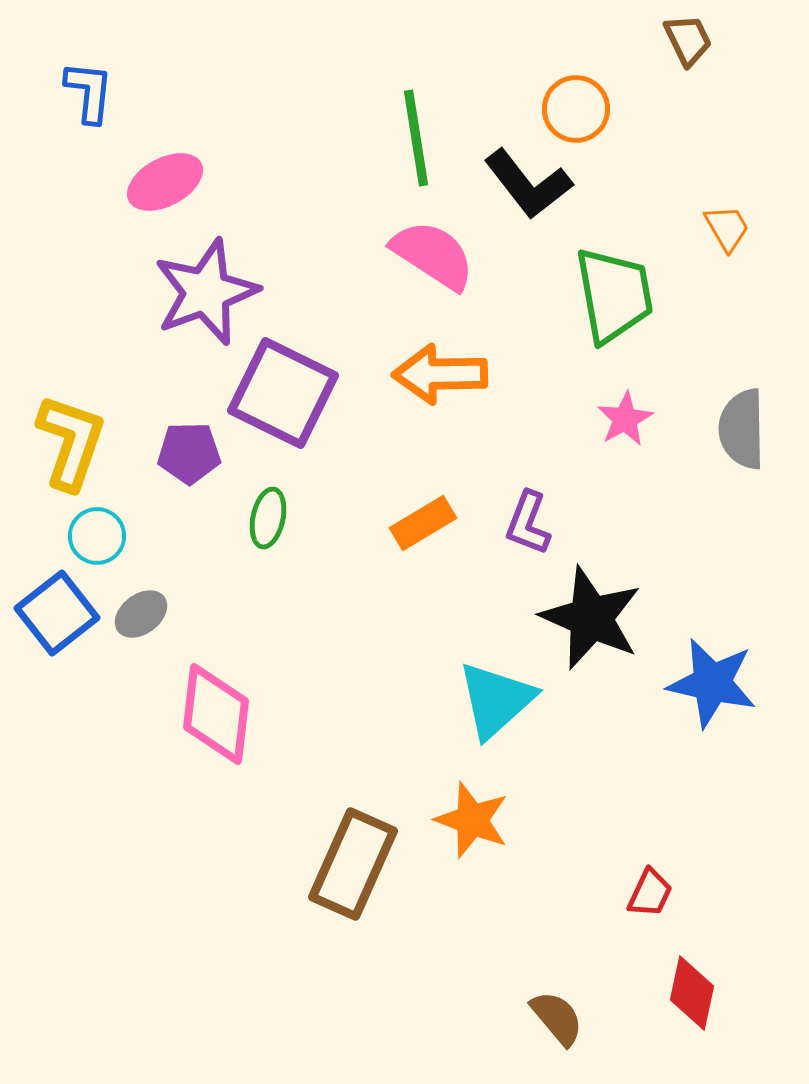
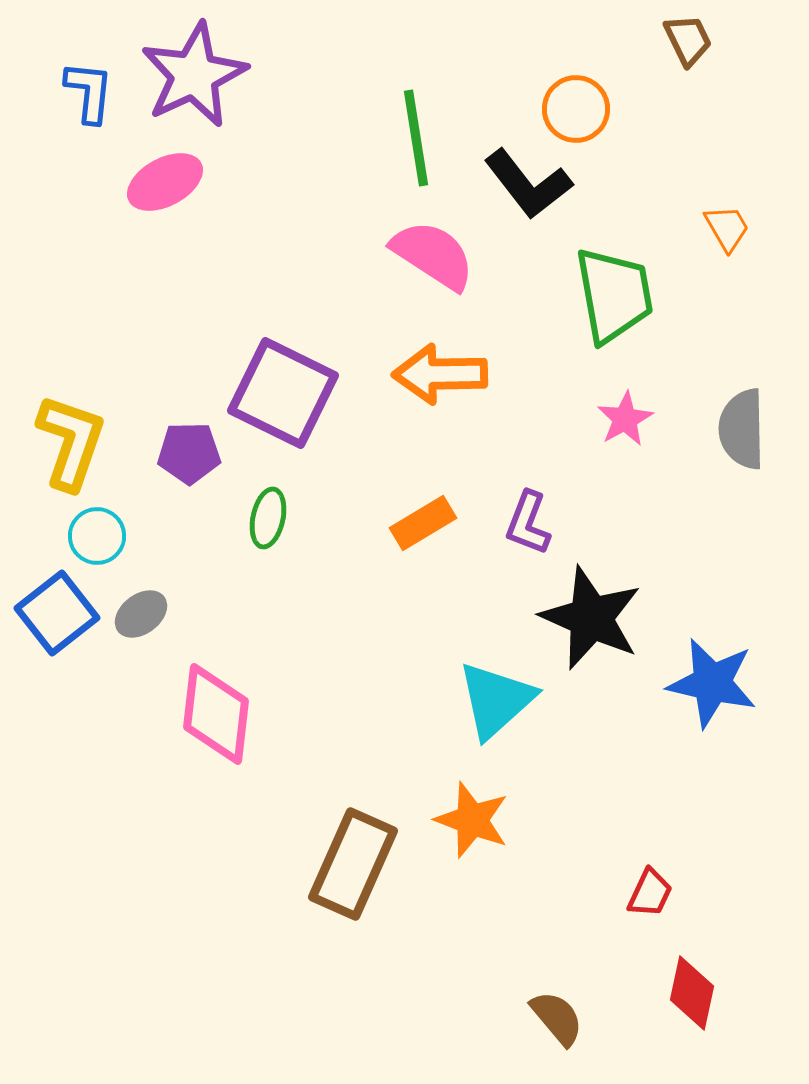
purple star: moved 12 px left, 217 px up; rotated 5 degrees counterclockwise
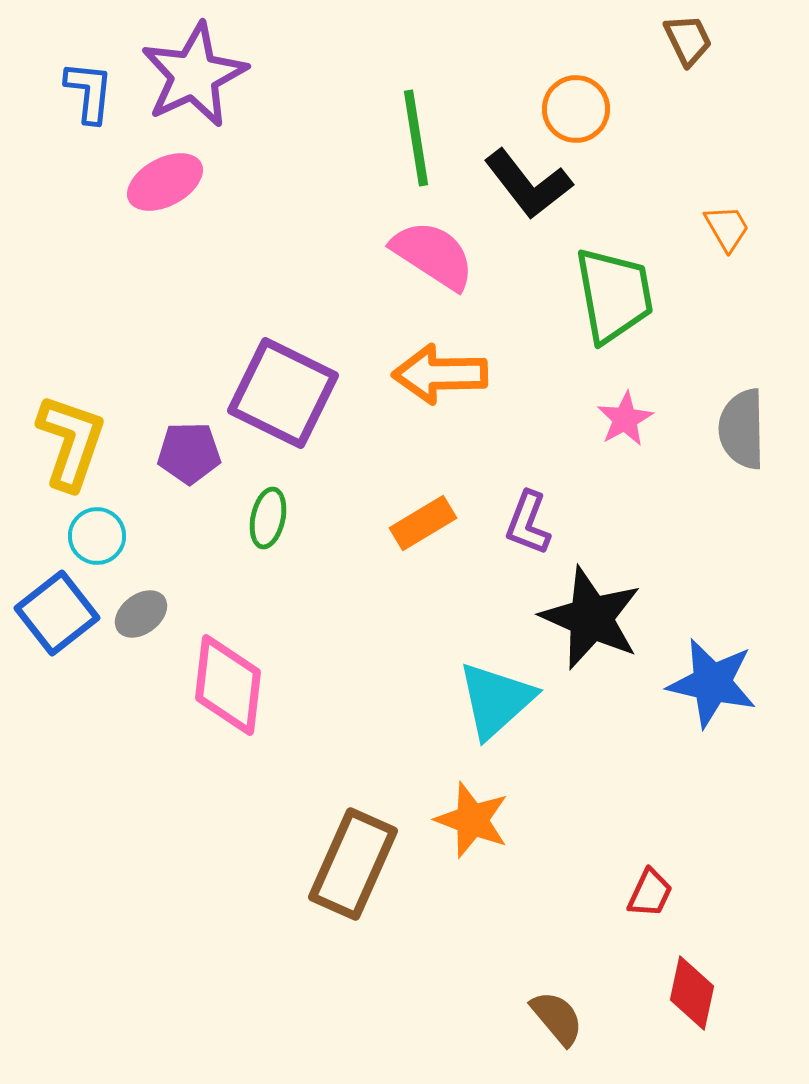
pink diamond: moved 12 px right, 29 px up
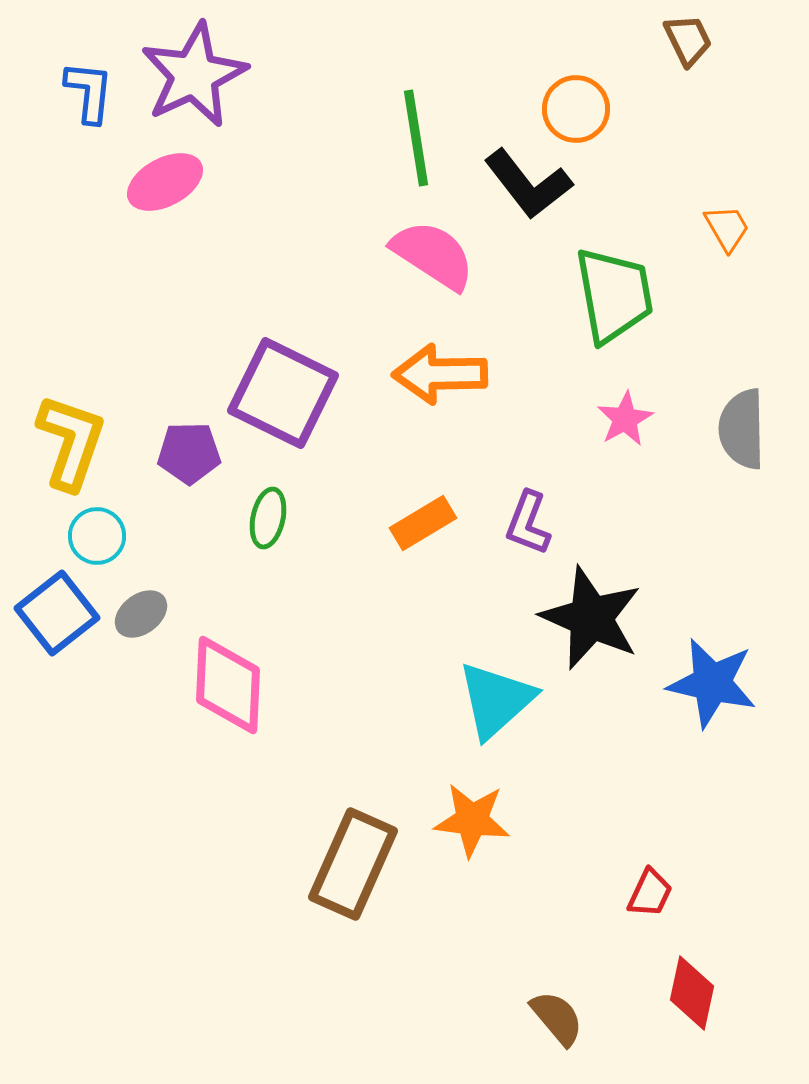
pink diamond: rotated 4 degrees counterclockwise
orange star: rotated 14 degrees counterclockwise
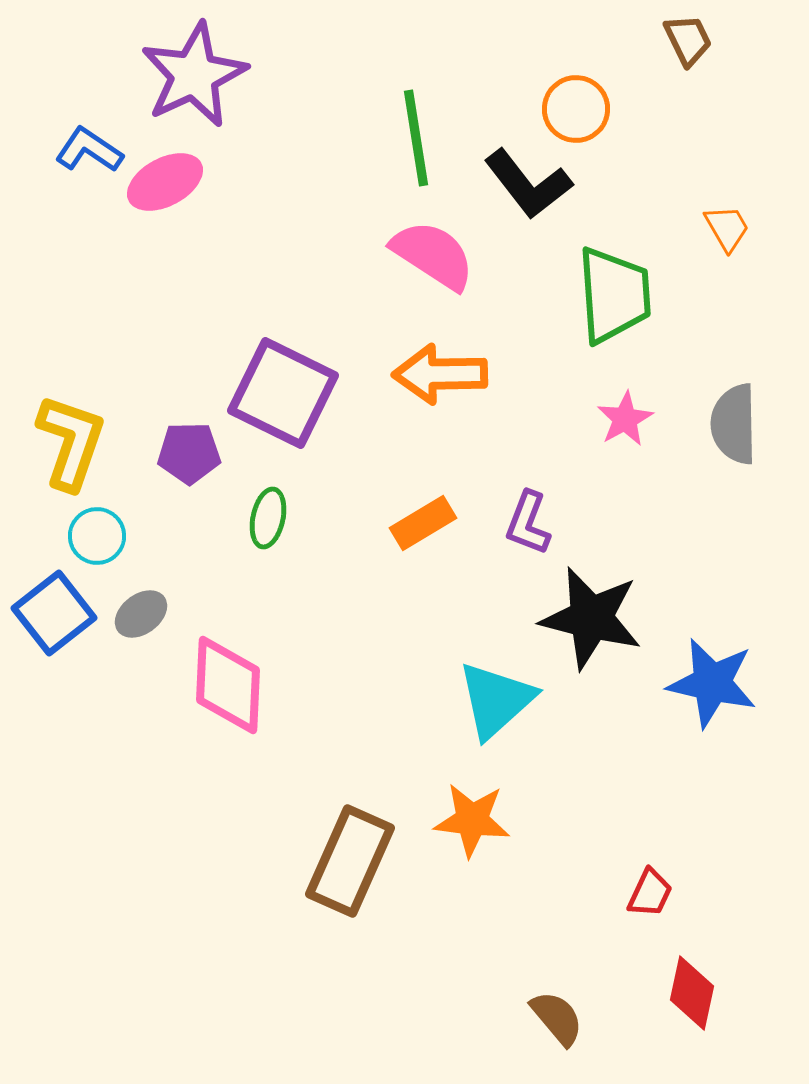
blue L-shape: moved 58 px down; rotated 62 degrees counterclockwise
green trapezoid: rotated 6 degrees clockwise
gray semicircle: moved 8 px left, 5 px up
blue square: moved 3 px left
black star: rotated 10 degrees counterclockwise
brown rectangle: moved 3 px left, 3 px up
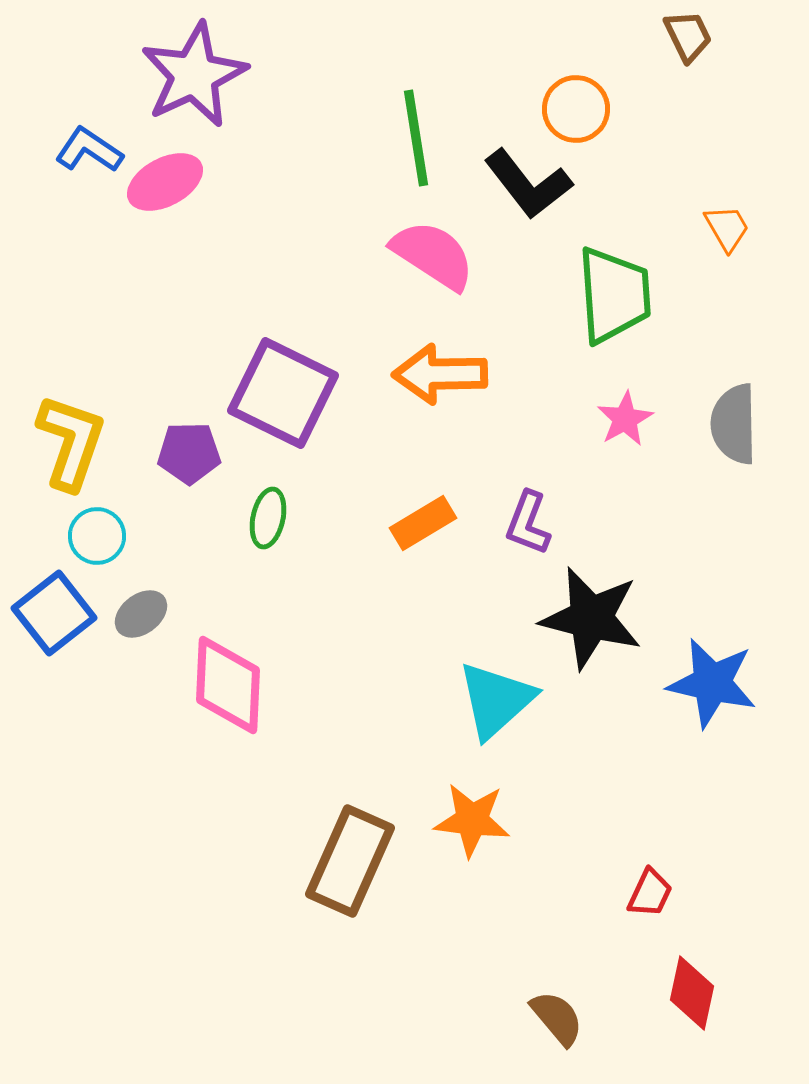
brown trapezoid: moved 4 px up
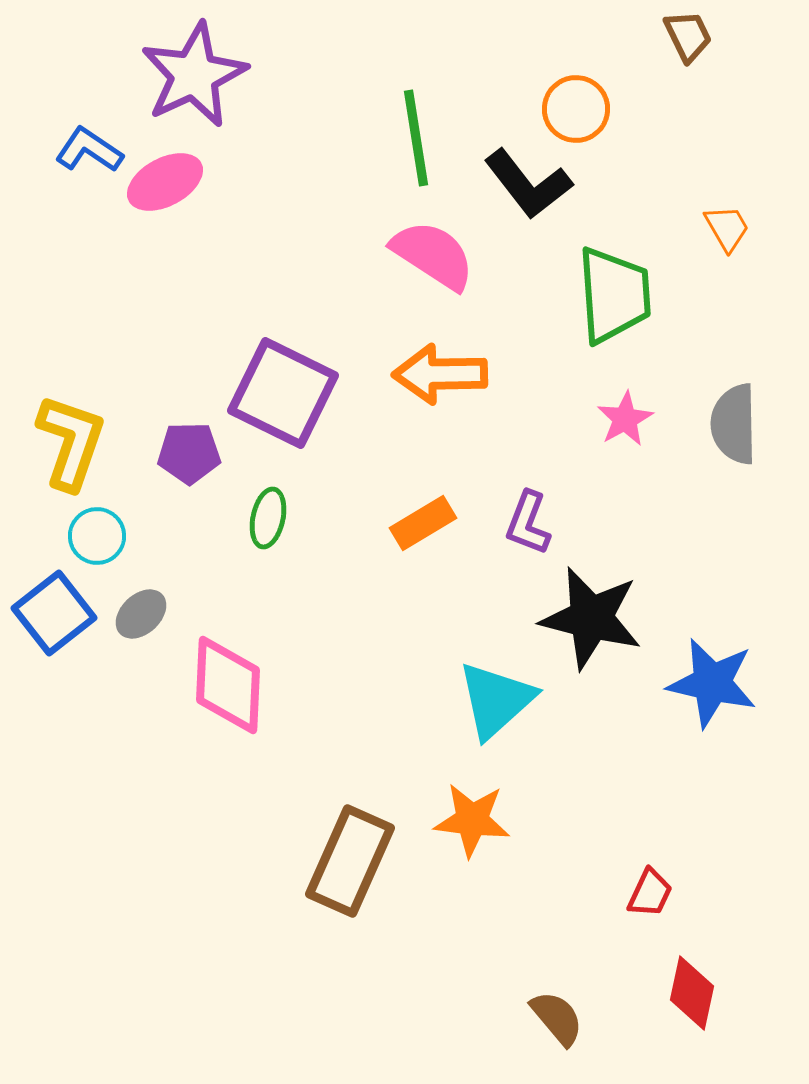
gray ellipse: rotated 6 degrees counterclockwise
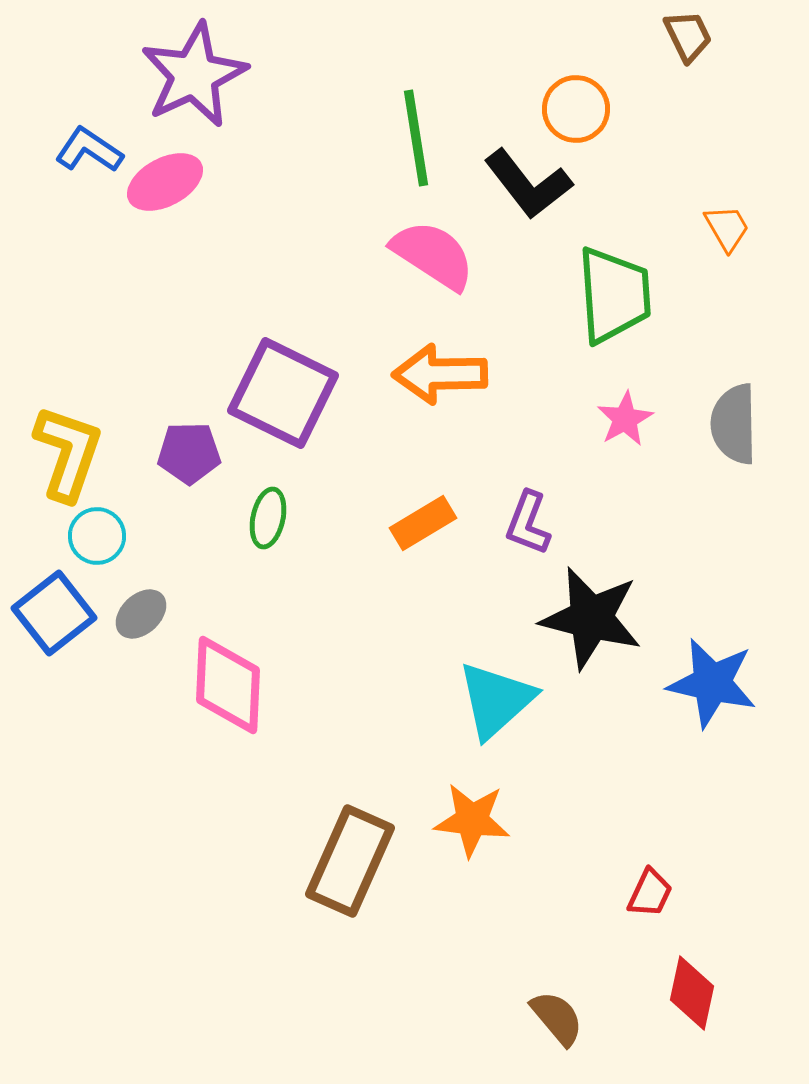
yellow L-shape: moved 3 px left, 11 px down
